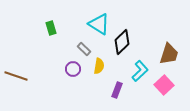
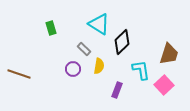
cyan L-shape: moved 1 px right, 1 px up; rotated 55 degrees counterclockwise
brown line: moved 3 px right, 2 px up
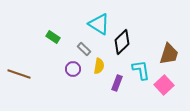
green rectangle: moved 2 px right, 9 px down; rotated 40 degrees counterclockwise
purple rectangle: moved 7 px up
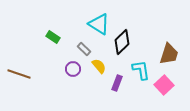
yellow semicircle: rotated 49 degrees counterclockwise
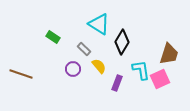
black diamond: rotated 15 degrees counterclockwise
brown line: moved 2 px right
pink square: moved 4 px left, 6 px up; rotated 18 degrees clockwise
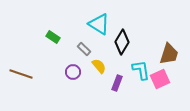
purple circle: moved 3 px down
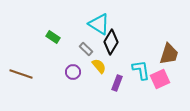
black diamond: moved 11 px left
gray rectangle: moved 2 px right
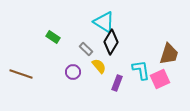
cyan triangle: moved 5 px right, 2 px up
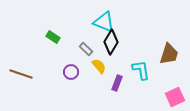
cyan triangle: rotated 10 degrees counterclockwise
purple circle: moved 2 px left
pink square: moved 15 px right, 18 px down
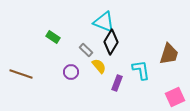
gray rectangle: moved 1 px down
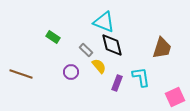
black diamond: moved 1 px right, 3 px down; rotated 45 degrees counterclockwise
brown trapezoid: moved 7 px left, 6 px up
cyan L-shape: moved 7 px down
